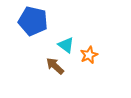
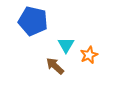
cyan triangle: rotated 24 degrees clockwise
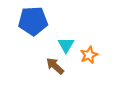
blue pentagon: rotated 16 degrees counterclockwise
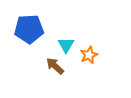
blue pentagon: moved 4 px left, 8 px down
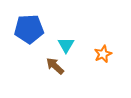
orange star: moved 14 px right, 1 px up
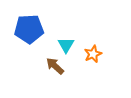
orange star: moved 10 px left
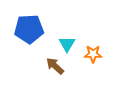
cyan triangle: moved 1 px right, 1 px up
orange star: rotated 24 degrees clockwise
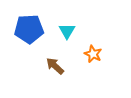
cyan triangle: moved 13 px up
orange star: rotated 24 degrees clockwise
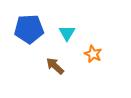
cyan triangle: moved 2 px down
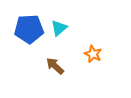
cyan triangle: moved 8 px left, 5 px up; rotated 18 degrees clockwise
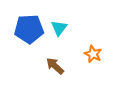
cyan triangle: rotated 12 degrees counterclockwise
